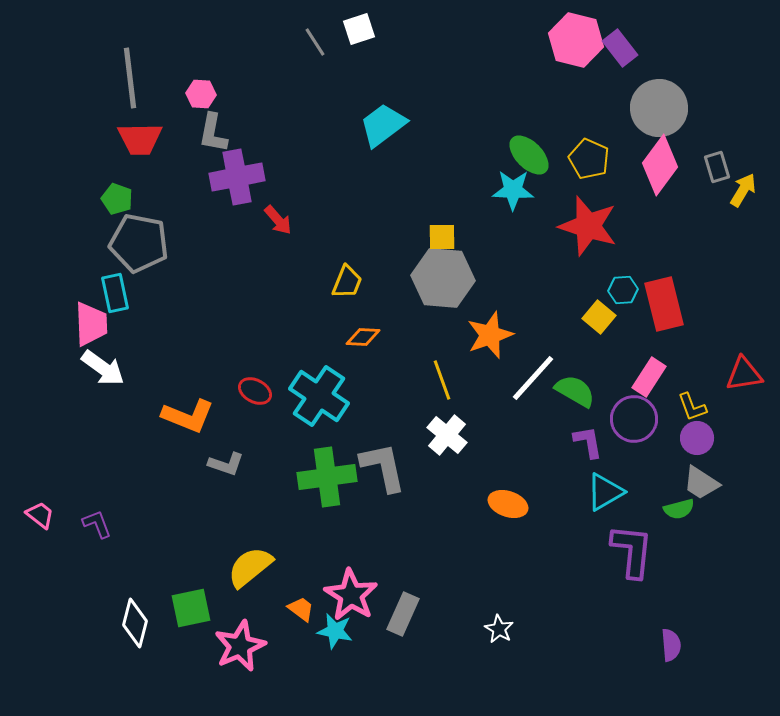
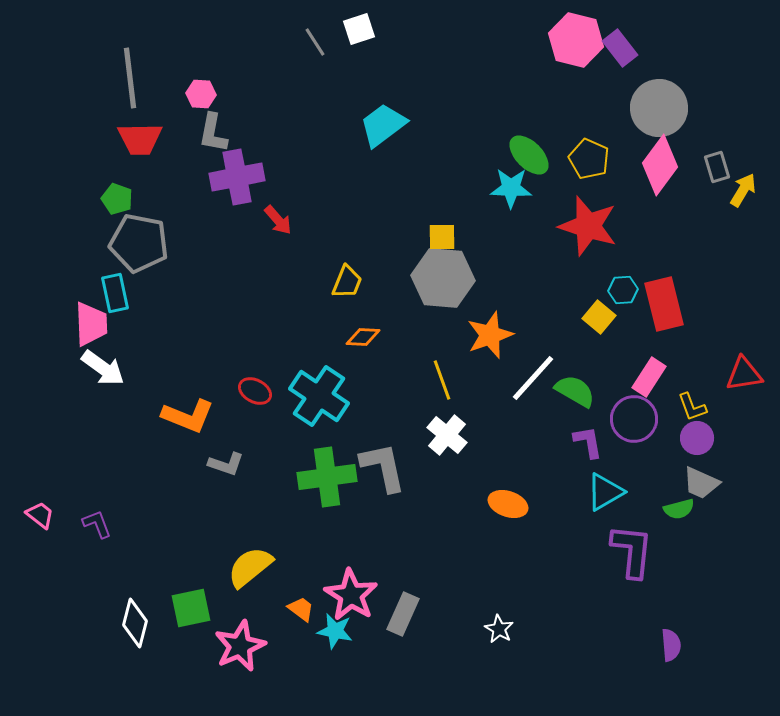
cyan star at (513, 190): moved 2 px left, 2 px up
gray trapezoid at (701, 483): rotated 9 degrees counterclockwise
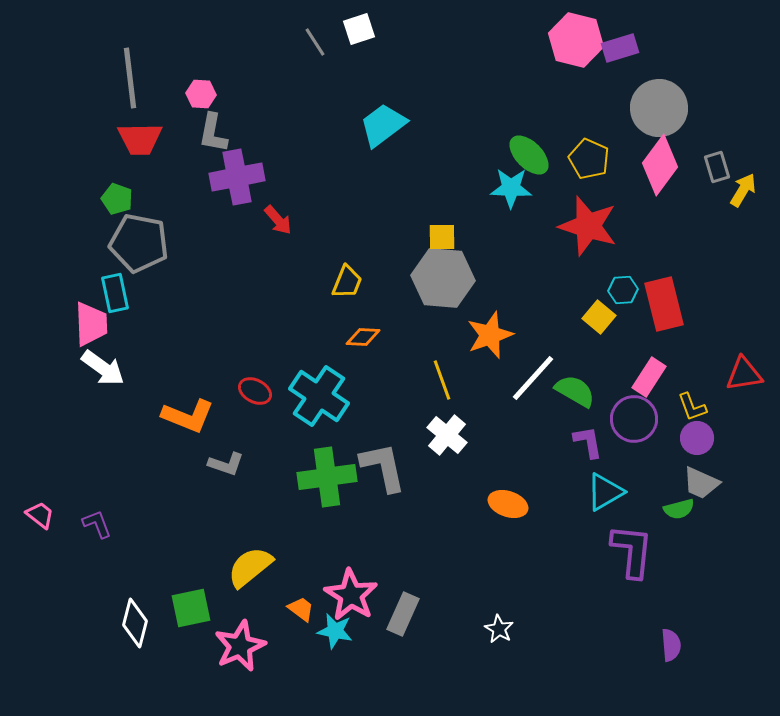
purple rectangle at (620, 48): rotated 69 degrees counterclockwise
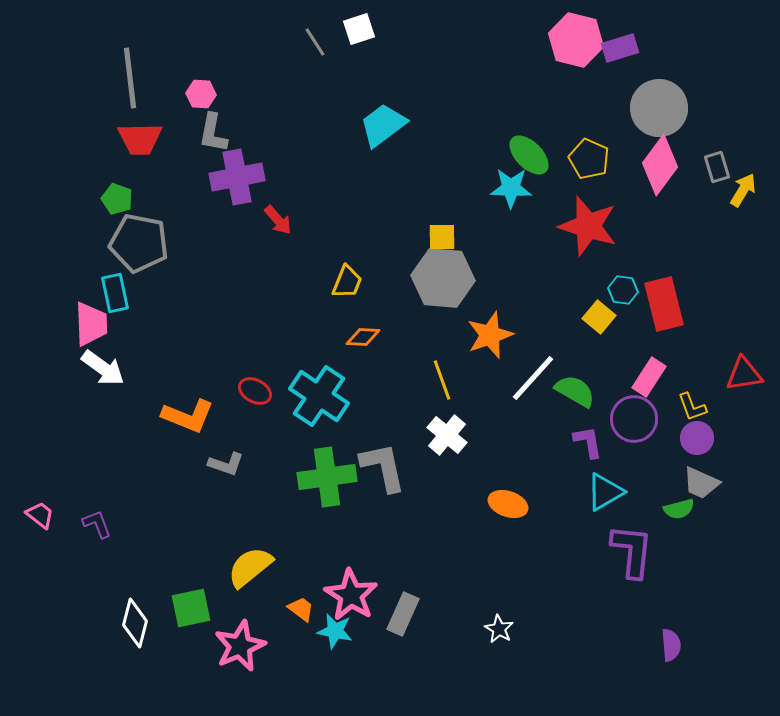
cyan hexagon at (623, 290): rotated 12 degrees clockwise
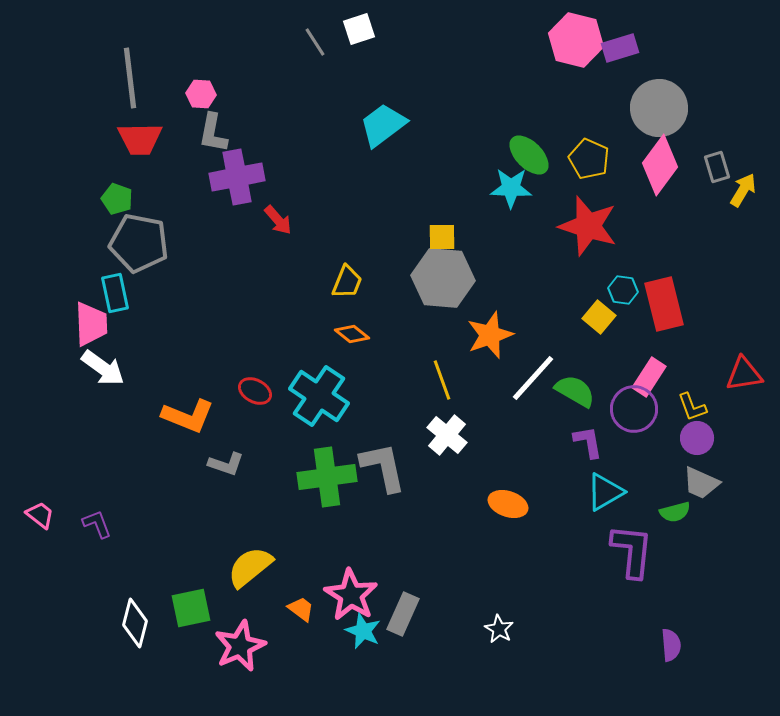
orange diamond at (363, 337): moved 11 px left, 3 px up; rotated 36 degrees clockwise
purple circle at (634, 419): moved 10 px up
green semicircle at (679, 509): moved 4 px left, 3 px down
cyan star at (335, 631): moved 28 px right; rotated 12 degrees clockwise
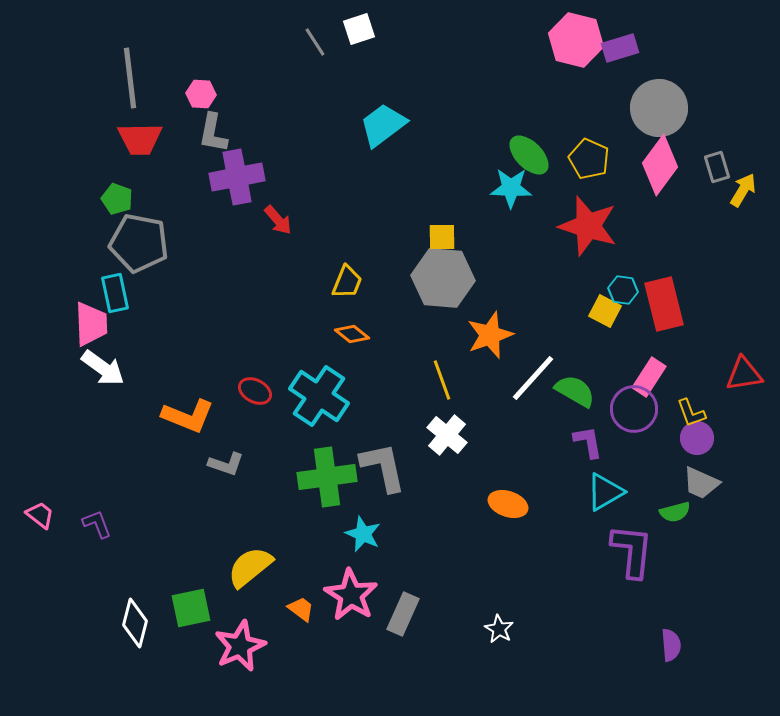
yellow square at (599, 317): moved 6 px right, 6 px up; rotated 12 degrees counterclockwise
yellow L-shape at (692, 407): moved 1 px left, 6 px down
cyan star at (363, 631): moved 97 px up
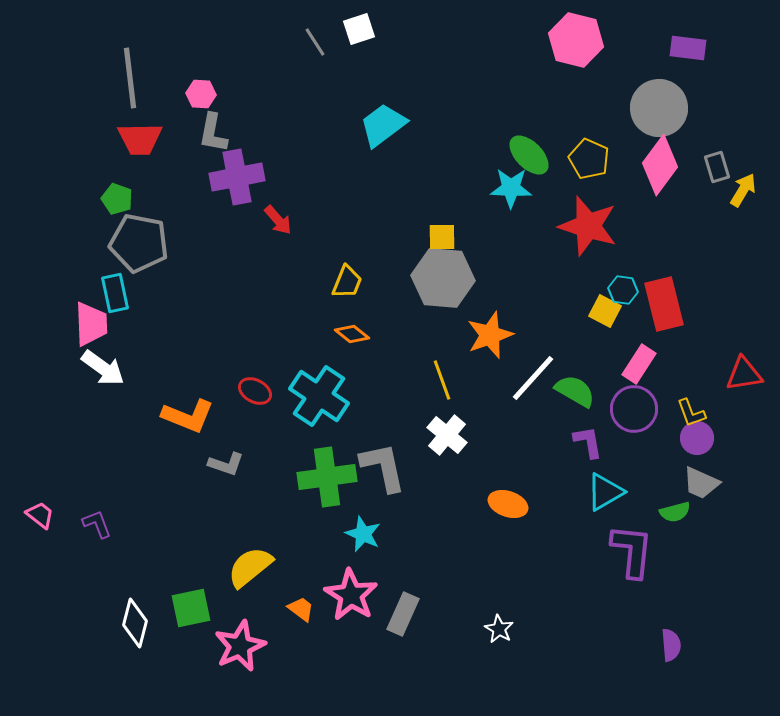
purple rectangle at (620, 48): moved 68 px right; rotated 24 degrees clockwise
pink rectangle at (649, 377): moved 10 px left, 13 px up
